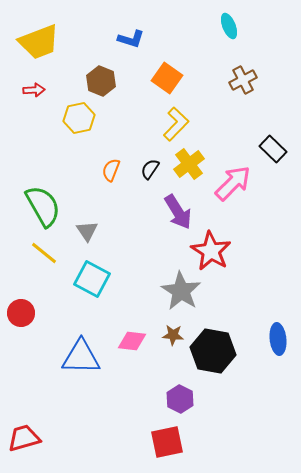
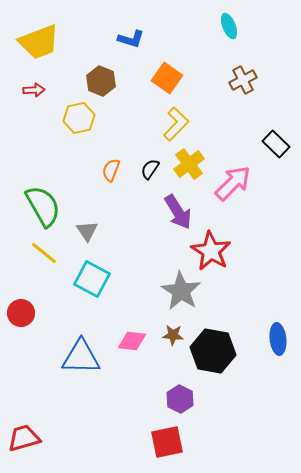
black rectangle: moved 3 px right, 5 px up
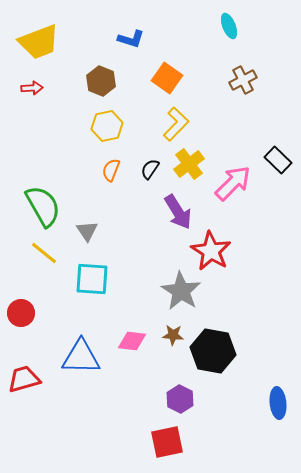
red arrow: moved 2 px left, 2 px up
yellow hexagon: moved 28 px right, 8 px down
black rectangle: moved 2 px right, 16 px down
cyan square: rotated 24 degrees counterclockwise
blue ellipse: moved 64 px down
red trapezoid: moved 59 px up
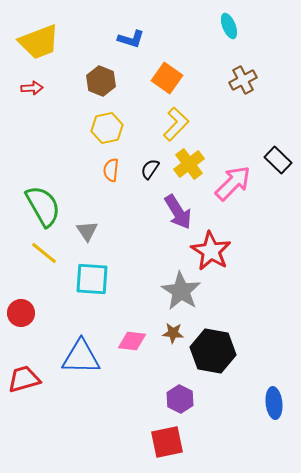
yellow hexagon: moved 2 px down
orange semicircle: rotated 15 degrees counterclockwise
brown star: moved 2 px up
blue ellipse: moved 4 px left
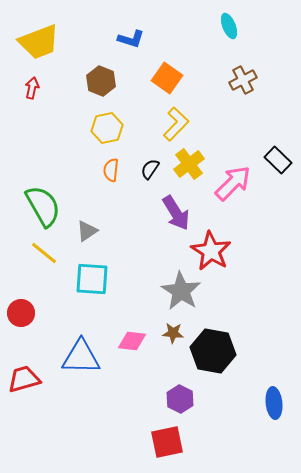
red arrow: rotated 75 degrees counterclockwise
purple arrow: moved 2 px left, 1 px down
gray triangle: rotated 30 degrees clockwise
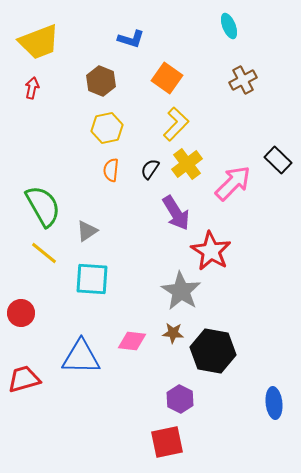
yellow cross: moved 2 px left
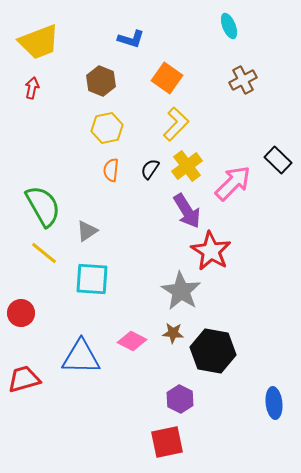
yellow cross: moved 2 px down
purple arrow: moved 11 px right, 2 px up
pink diamond: rotated 20 degrees clockwise
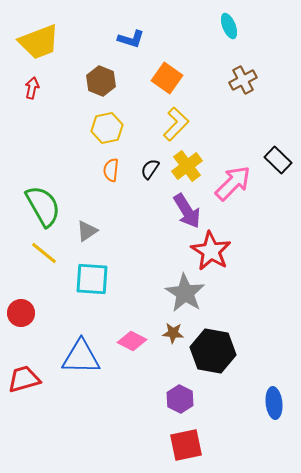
gray star: moved 4 px right, 2 px down
red square: moved 19 px right, 3 px down
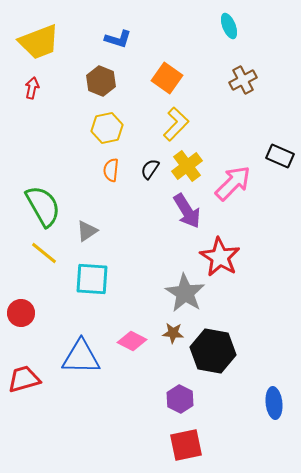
blue L-shape: moved 13 px left
black rectangle: moved 2 px right, 4 px up; rotated 20 degrees counterclockwise
red star: moved 9 px right, 6 px down
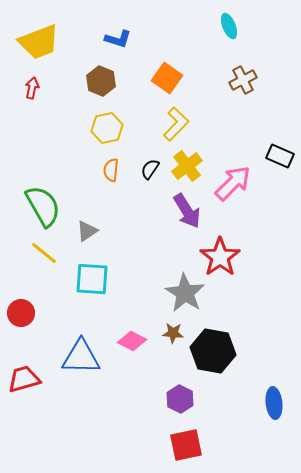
red star: rotated 6 degrees clockwise
